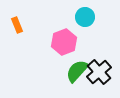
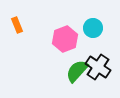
cyan circle: moved 8 px right, 11 px down
pink hexagon: moved 1 px right, 3 px up
black cross: moved 1 px left, 5 px up; rotated 15 degrees counterclockwise
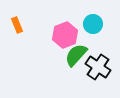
cyan circle: moved 4 px up
pink hexagon: moved 4 px up
green semicircle: moved 1 px left, 16 px up
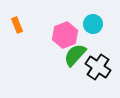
green semicircle: moved 1 px left
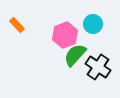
orange rectangle: rotated 21 degrees counterclockwise
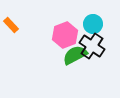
orange rectangle: moved 6 px left
green semicircle: rotated 20 degrees clockwise
black cross: moved 6 px left, 21 px up
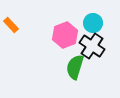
cyan circle: moved 1 px up
green semicircle: moved 12 px down; rotated 45 degrees counterclockwise
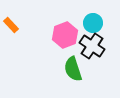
green semicircle: moved 2 px left, 2 px down; rotated 35 degrees counterclockwise
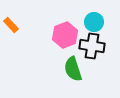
cyan circle: moved 1 px right, 1 px up
black cross: rotated 25 degrees counterclockwise
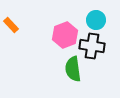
cyan circle: moved 2 px right, 2 px up
green semicircle: rotated 10 degrees clockwise
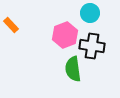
cyan circle: moved 6 px left, 7 px up
